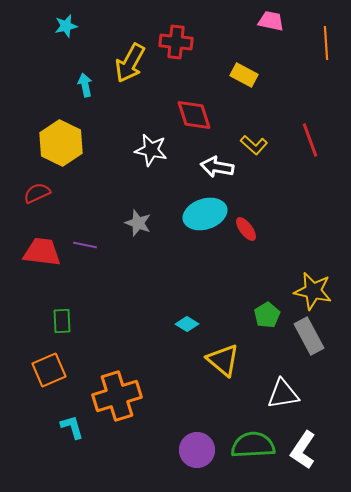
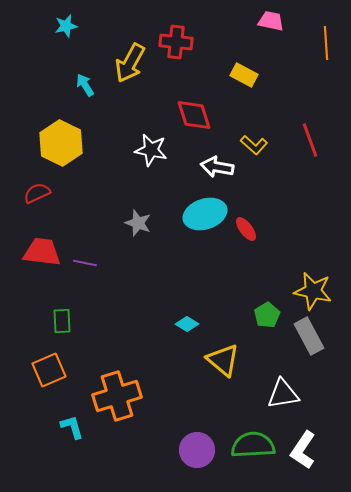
cyan arrow: rotated 20 degrees counterclockwise
purple line: moved 18 px down
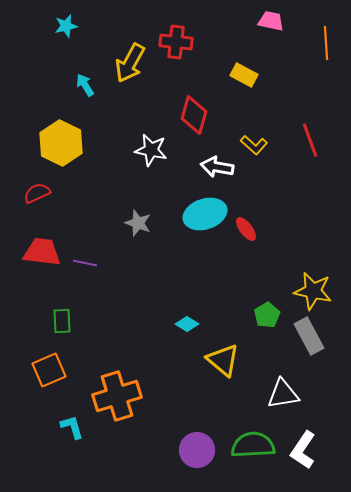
red diamond: rotated 33 degrees clockwise
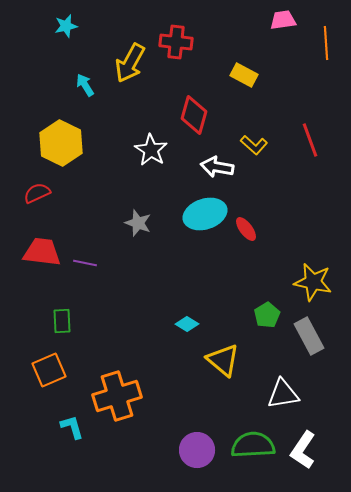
pink trapezoid: moved 12 px right, 1 px up; rotated 20 degrees counterclockwise
white star: rotated 20 degrees clockwise
yellow star: moved 9 px up
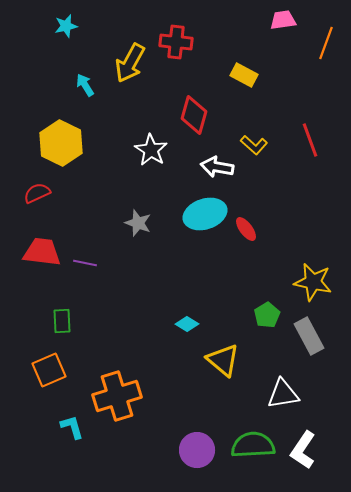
orange line: rotated 24 degrees clockwise
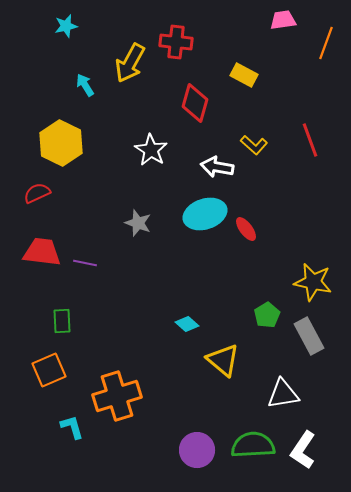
red diamond: moved 1 px right, 12 px up
cyan diamond: rotated 10 degrees clockwise
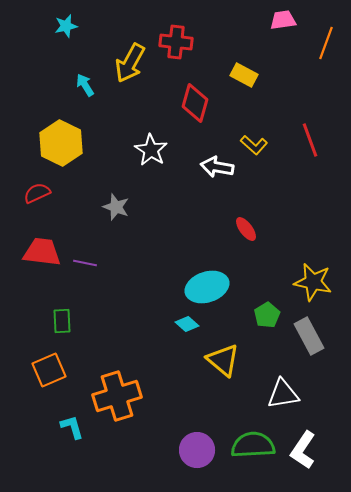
cyan ellipse: moved 2 px right, 73 px down
gray star: moved 22 px left, 16 px up
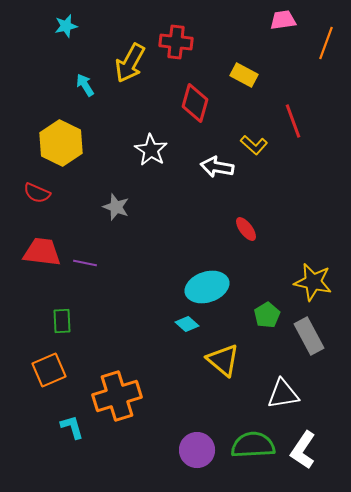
red line: moved 17 px left, 19 px up
red semicircle: rotated 132 degrees counterclockwise
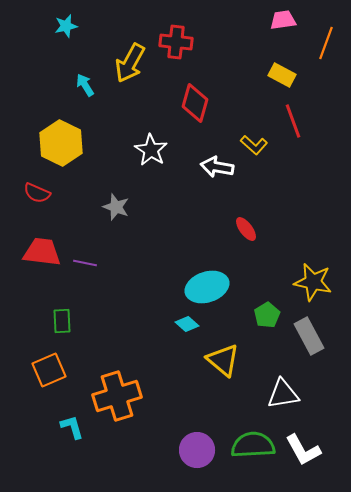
yellow rectangle: moved 38 px right
white L-shape: rotated 63 degrees counterclockwise
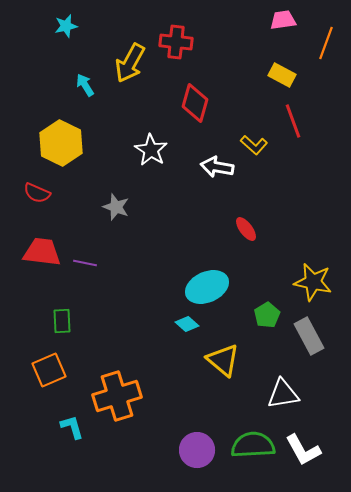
cyan ellipse: rotated 6 degrees counterclockwise
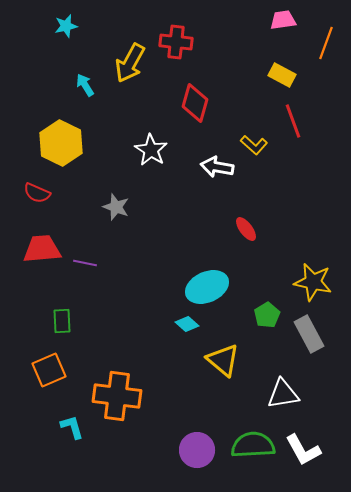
red trapezoid: moved 3 px up; rotated 12 degrees counterclockwise
gray rectangle: moved 2 px up
orange cross: rotated 24 degrees clockwise
